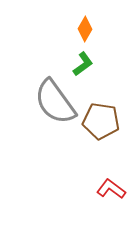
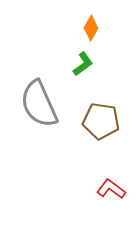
orange diamond: moved 6 px right, 1 px up
gray semicircle: moved 16 px left, 2 px down; rotated 12 degrees clockwise
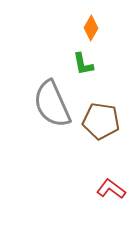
green L-shape: rotated 115 degrees clockwise
gray semicircle: moved 13 px right
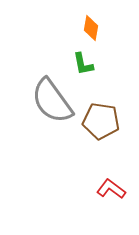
orange diamond: rotated 20 degrees counterclockwise
gray semicircle: moved 3 px up; rotated 12 degrees counterclockwise
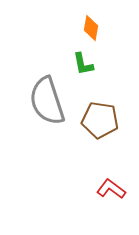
gray semicircle: moved 5 px left; rotated 18 degrees clockwise
brown pentagon: moved 1 px left, 1 px up
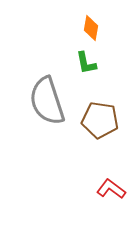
green L-shape: moved 3 px right, 1 px up
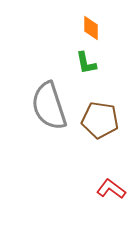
orange diamond: rotated 10 degrees counterclockwise
gray semicircle: moved 2 px right, 5 px down
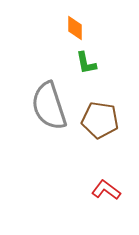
orange diamond: moved 16 px left
red L-shape: moved 5 px left, 1 px down
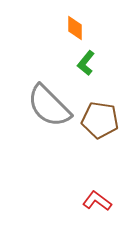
green L-shape: rotated 50 degrees clockwise
gray semicircle: rotated 27 degrees counterclockwise
red L-shape: moved 9 px left, 11 px down
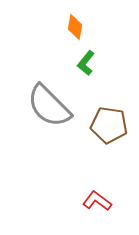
orange diamond: moved 1 px up; rotated 10 degrees clockwise
brown pentagon: moved 9 px right, 5 px down
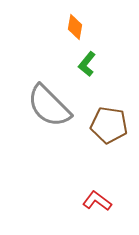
green L-shape: moved 1 px right, 1 px down
